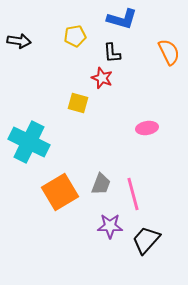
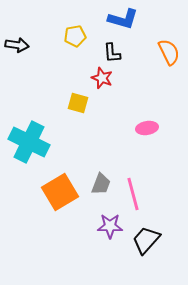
blue L-shape: moved 1 px right
black arrow: moved 2 px left, 4 px down
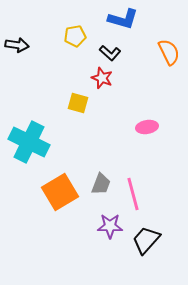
black L-shape: moved 2 px left; rotated 45 degrees counterclockwise
pink ellipse: moved 1 px up
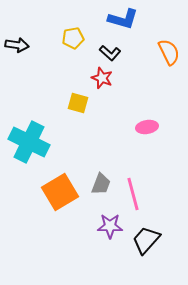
yellow pentagon: moved 2 px left, 2 px down
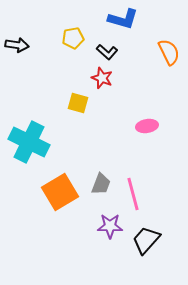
black L-shape: moved 3 px left, 1 px up
pink ellipse: moved 1 px up
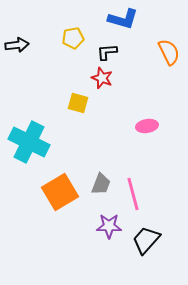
black arrow: rotated 15 degrees counterclockwise
black L-shape: rotated 135 degrees clockwise
purple star: moved 1 px left
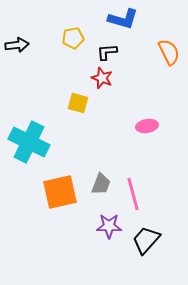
orange square: rotated 18 degrees clockwise
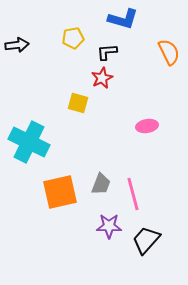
red star: rotated 25 degrees clockwise
